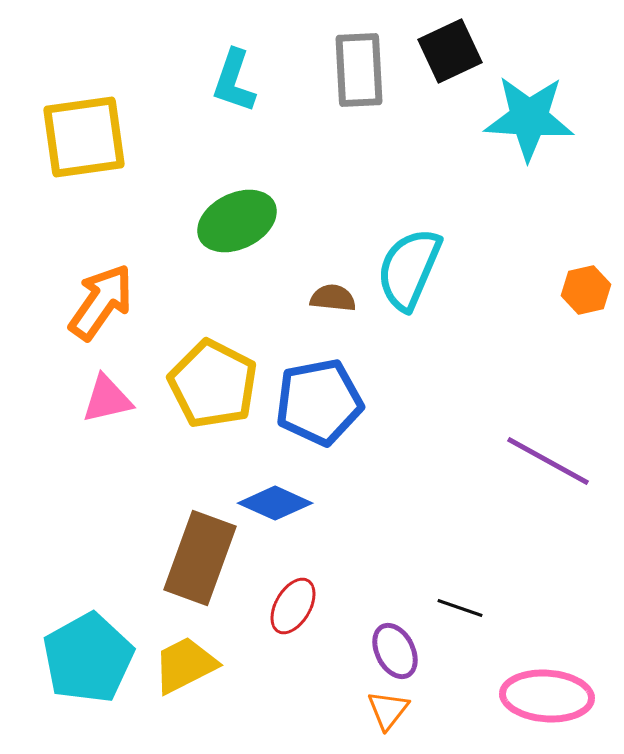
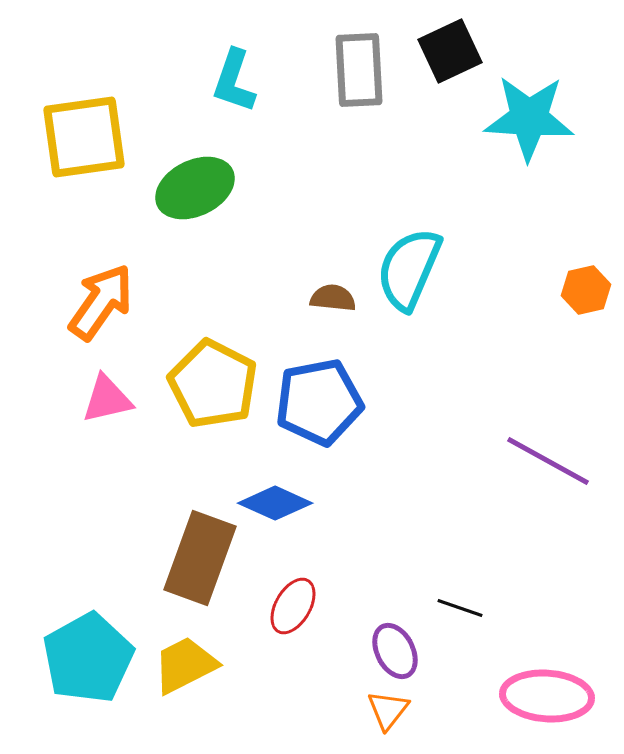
green ellipse: moved 42 px left, 33 px up
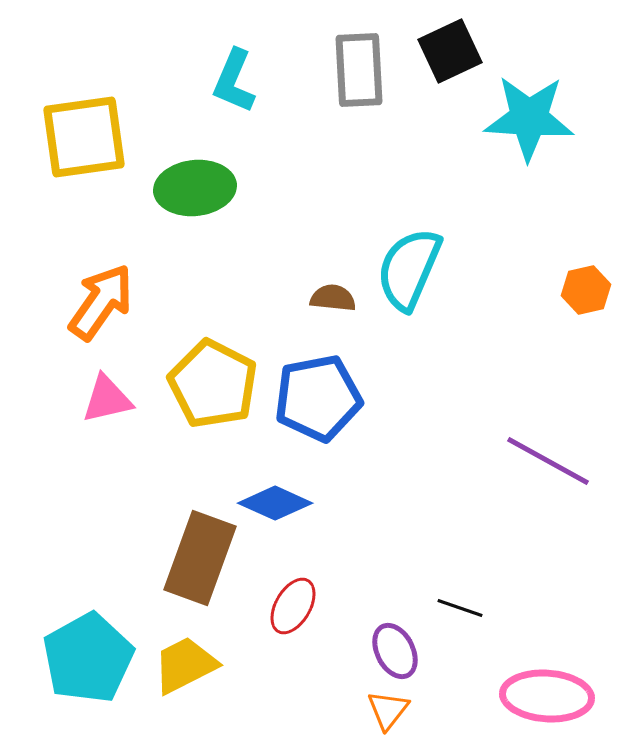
cyan L-shape: rotated 4 degrees clockwise
green ellipse: rotated 20 degrees clockwise
blue pentagon: moved 1 px left, 4 px up
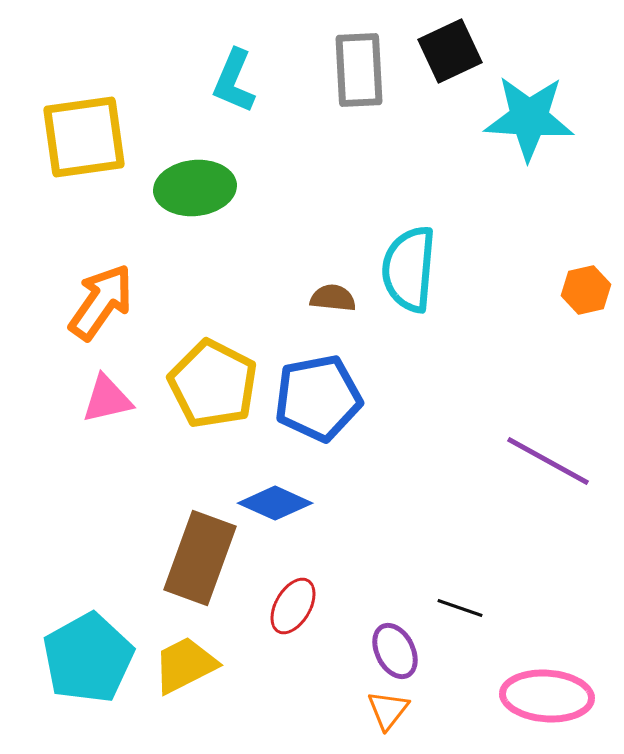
cyan semicircle: rotated 18 degrees counterclockwise
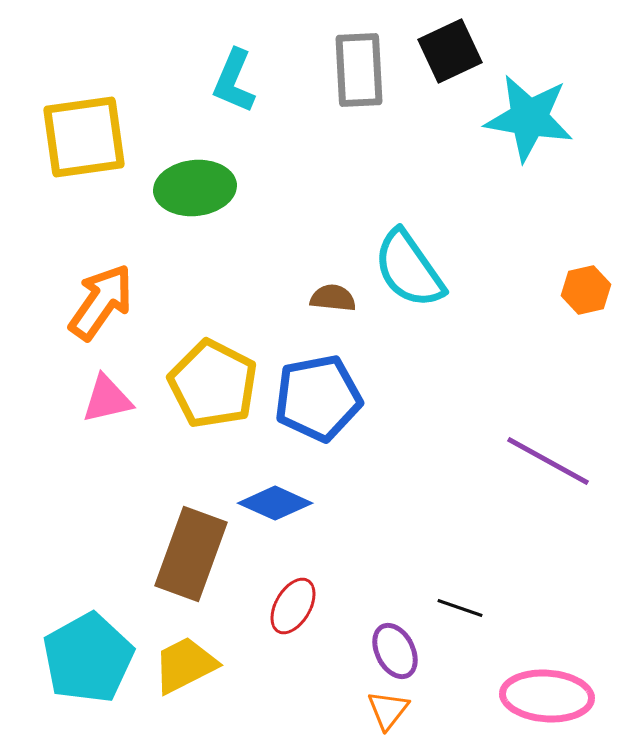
cyan star: rotated 6 degrees clockwise
cyan semicircle: rotated 40 degrees counterclockwise
brown rectangle: moved 9 px left, 4 px up
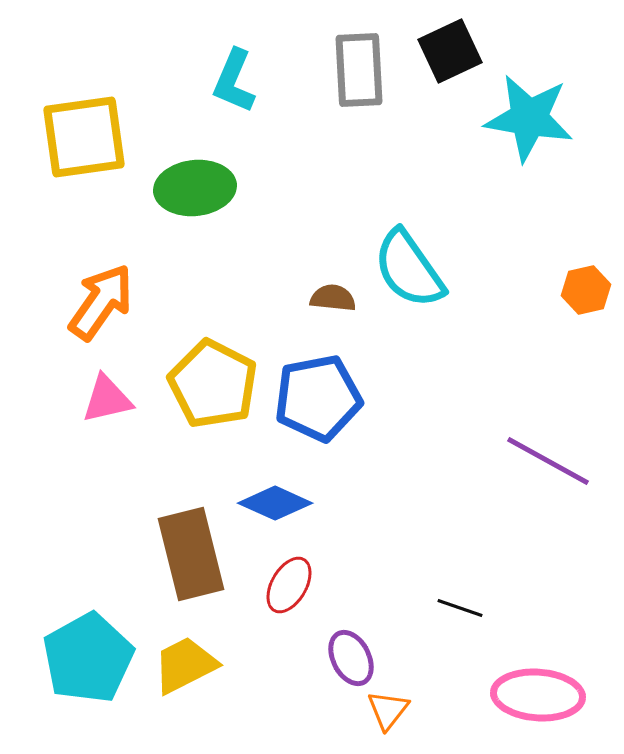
brown rectangle: rotated 34 degrees counterclockwise
red ellipse: moved 4 px left, 21 px up
purple ellipse: moved 44 px left, 7 px down
pink ellipse: moved 9 px left, 1 px up
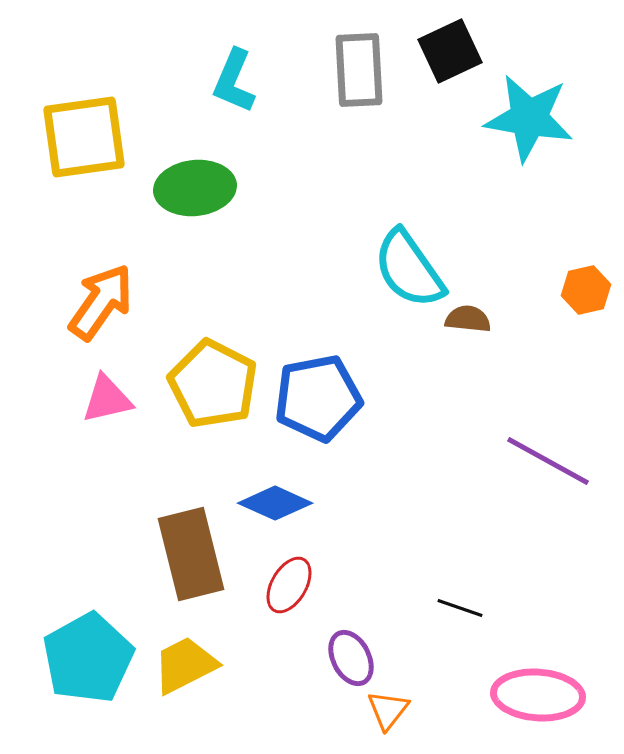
brown semicircle: moved 135 px right, 21 px down
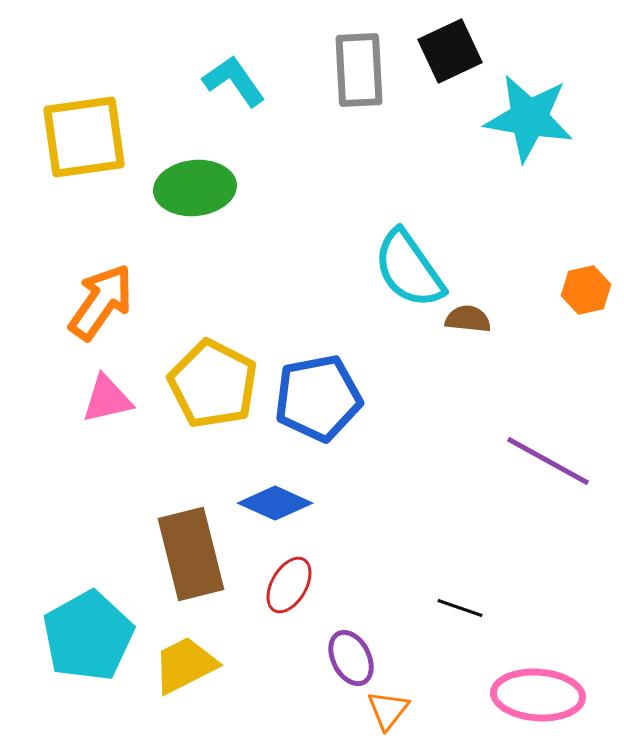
cyan L-shape: rotated 122 degrees clockwise
cyan pentagon: moved 22 px up
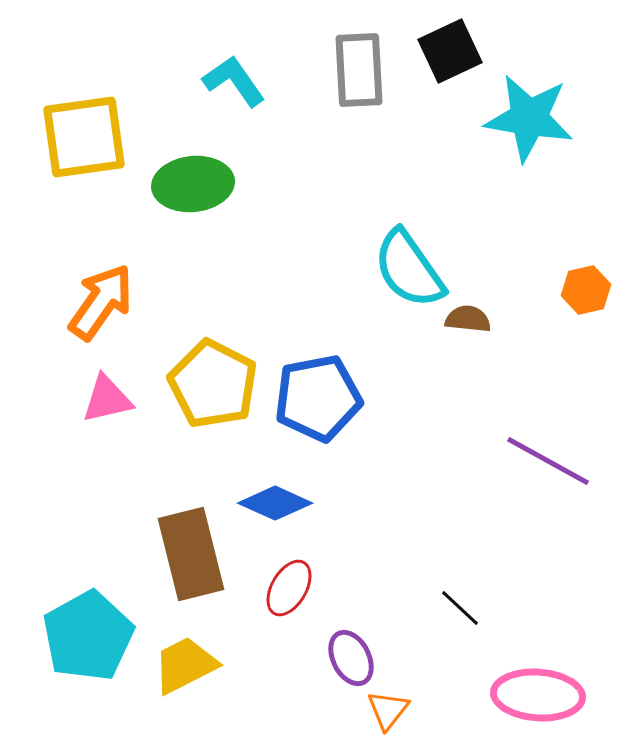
green ellipse: moved 2 px left, 4 px up
red ellipse: moved 3 px down
black line: rotated 24 degrees clockwise
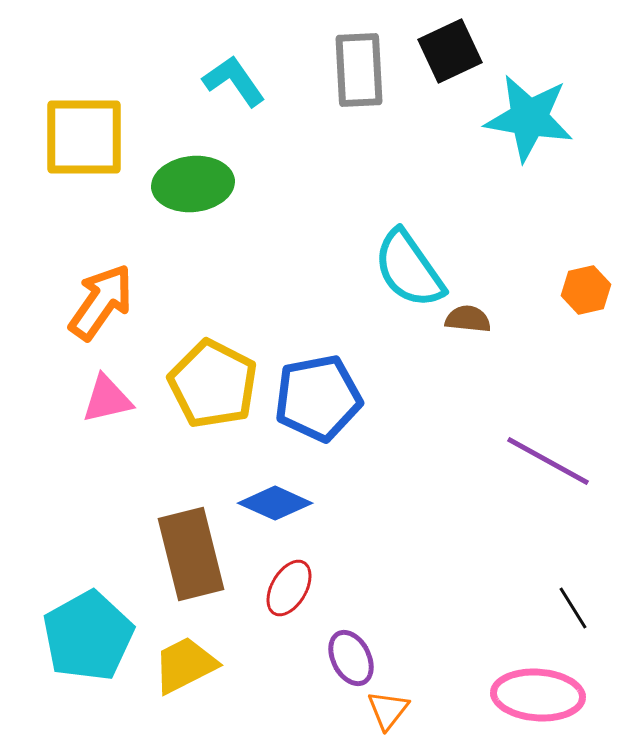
yellow square: rotated 8 degrees clockwise
black line: moved 113 px right; rotated 15 degrees clockwise
